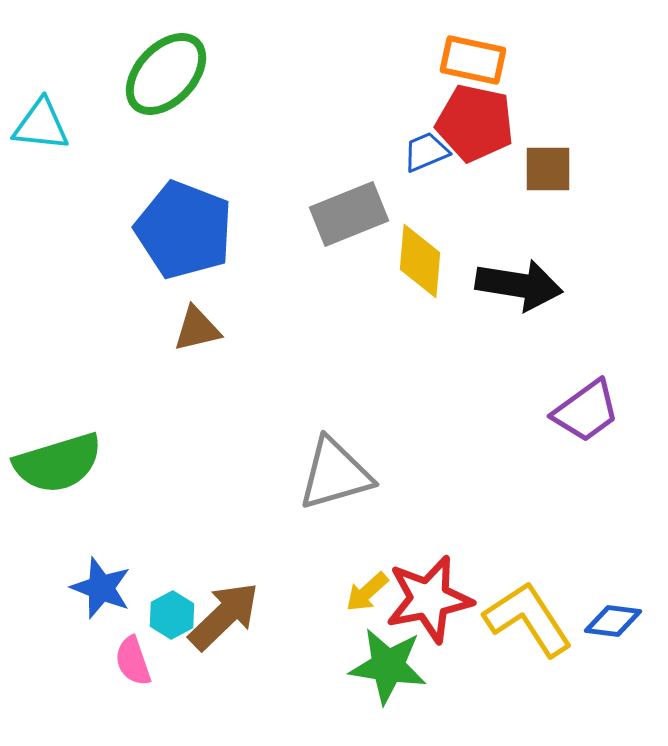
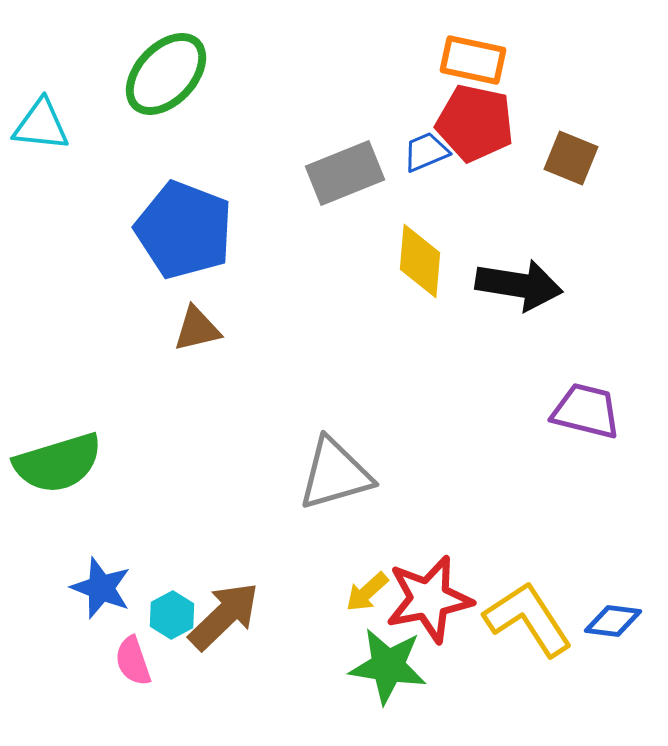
brown square: moved 23 px right, 11 px up; rotated 22 degrees clockwise
gray rectangle: moved 4 px left, 41 px up
purple trapezoid: rotated 130 degrees counterclockwise
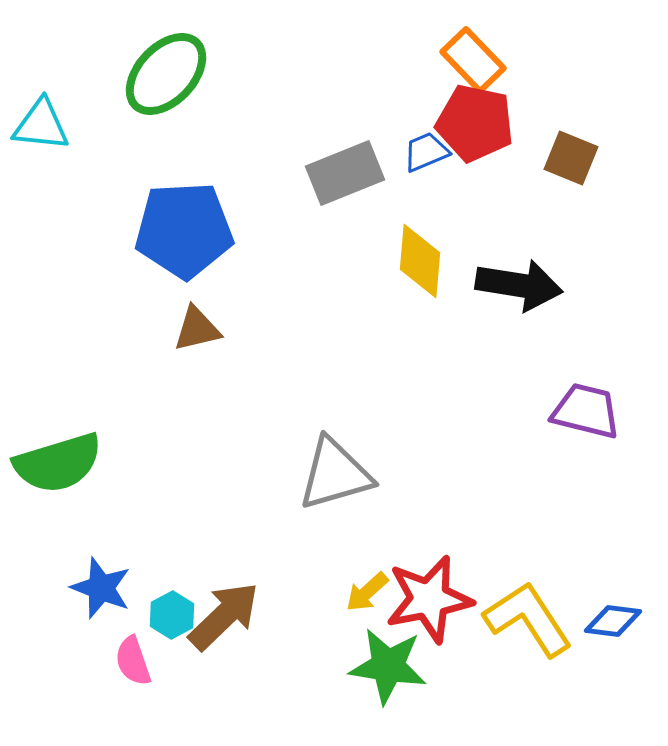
orange rectangle: rotated 34 degrees clockwise
blue pentagon: rotated 24 degrees counterclockwise
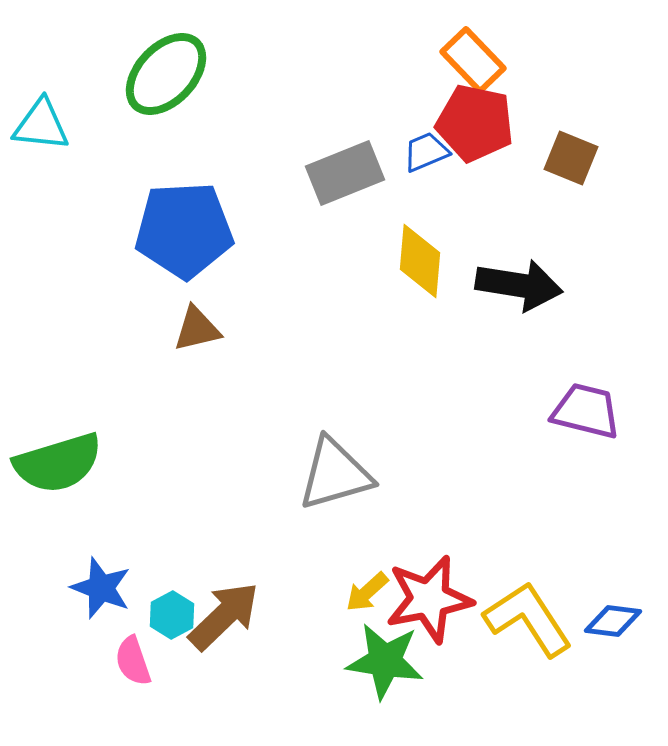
green star: moved 3 px left, 5 px up
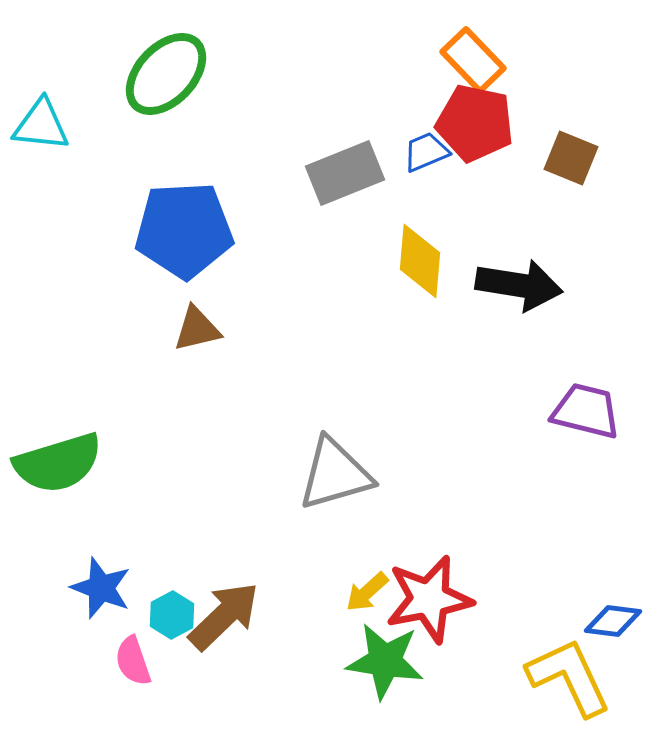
yellow L-shape: moved 41 px right, 58 px down; rotated 8 degrees clockwise
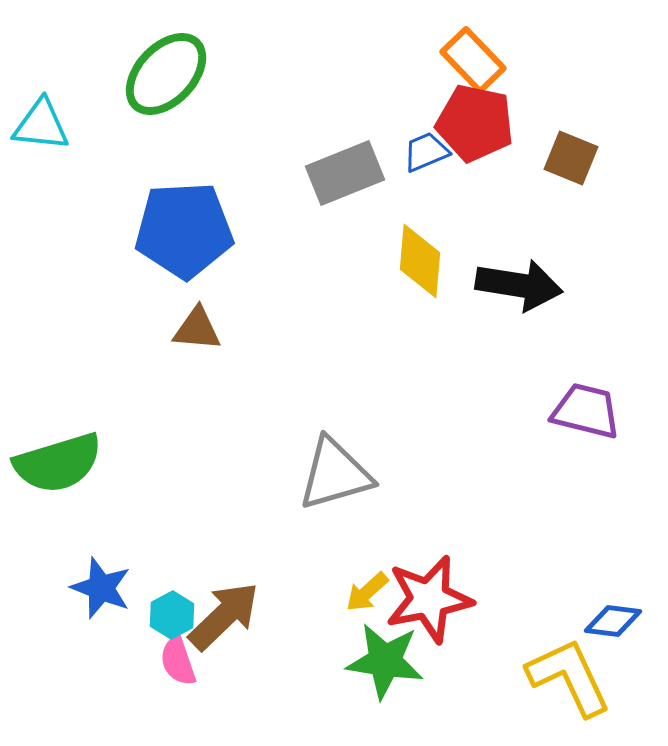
brown triangle: rotated 18 degrees clockwise
pink semicircle: moved 45 px right
